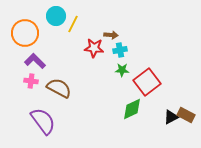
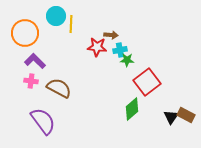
yellow line: moved 2 px left; rotated 24 degrees counterclockwise
red star: moved 3 px right, 1 px up
green star: moved 5 px right, 10 px up
green diamond: rotated 15 degrees counterclockwise
black triangle: rotated 28 degrees counterclockwise
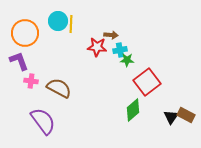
cyan circle: moved 2 px right, 5 px down
purple L-shape: moved 16 px left; rotated 25 degrees clockwise
green diamond: moved 1 px right, 1 px down
